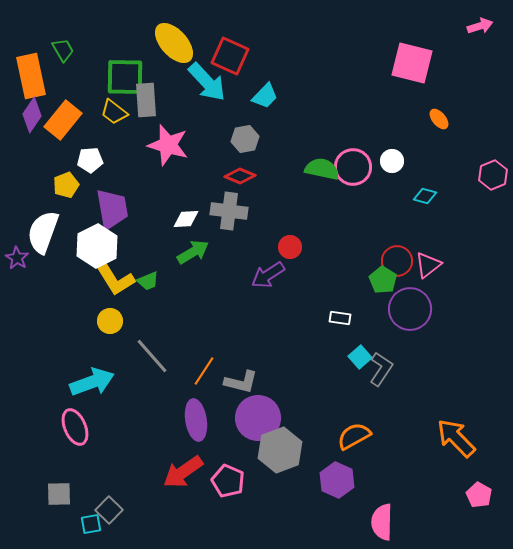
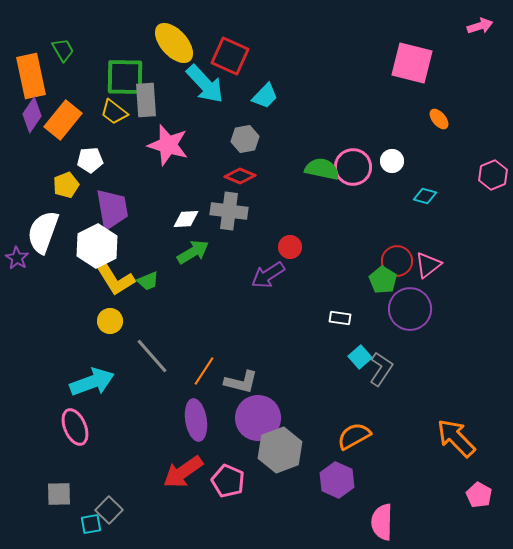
cyan arrow at (207, 82): moved 2 px left, 2 px down
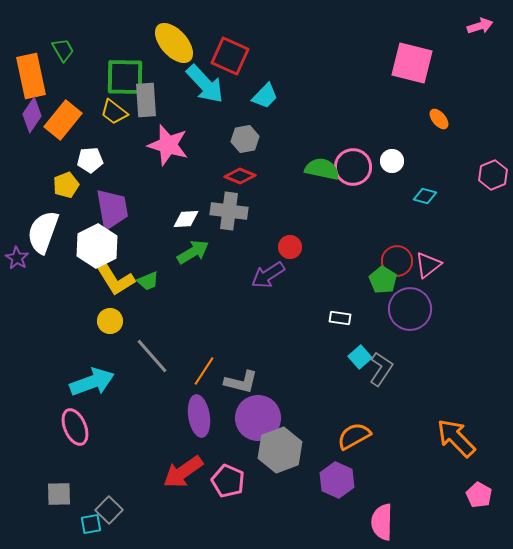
purple ellipse at (196, 420): moved 3 px right, 4 px up
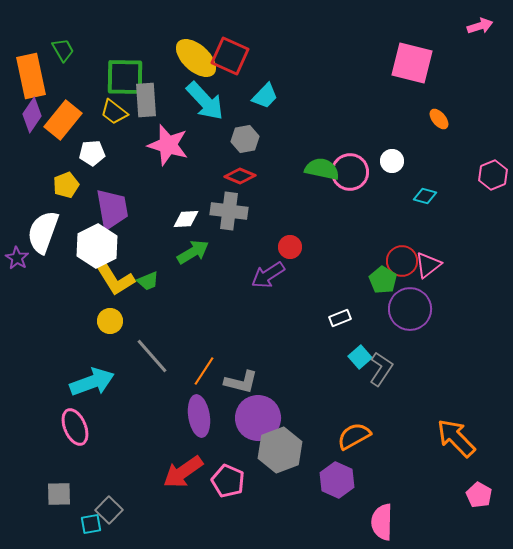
yellow ellipse at (174, 43): moved 22 px right, 15 px down; rotated 6 degrees counterclockwise
cyan arrow at (205, 84): moved 17 px down
white pentagon at (90, 160): moved 2 px right, 7 px up
pink circle at (353, 167): moved 3 px left, 5 px down
red circle at (397, 261): moved 5 px right
white rectangle at (340, 318): rotated 30 degrees counterclockwise
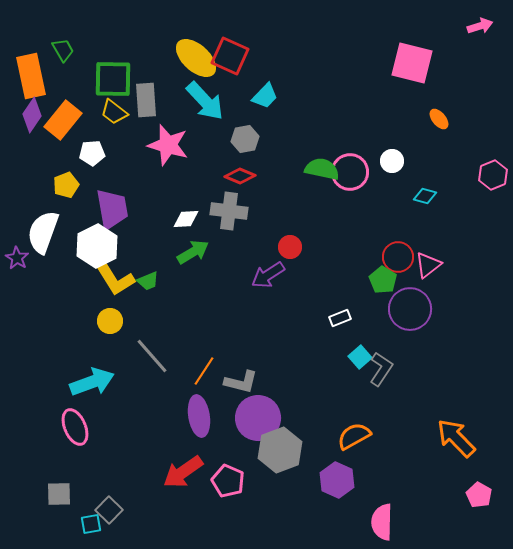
green square at (125, 77): moved 12 px left, 2 px down
red circle at (402, 261): moved 4 px left, 4 px up
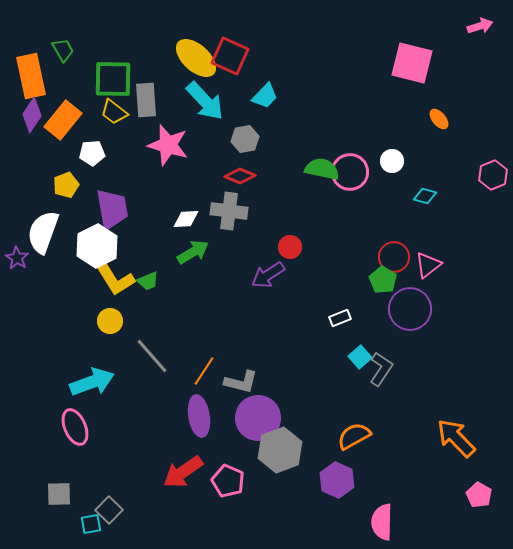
red circle at (398, 257): moved 4 px left
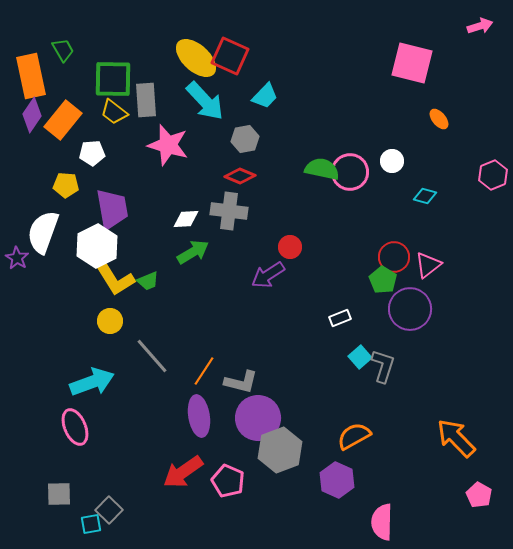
yellow pentagon at (66, 185): rotated 25 degrees clockwise
gray L-shape at (381, 369): moved 2 px right, 3 px up; rotated 16 degrees counterclockwise
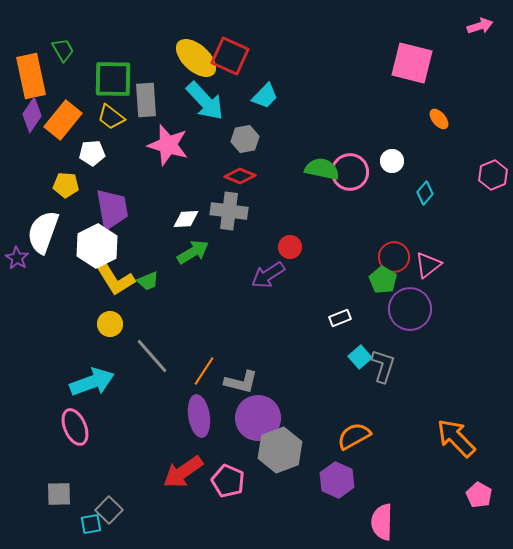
yellow trapezoid at (114, 112): moved 3 px left, 5 px down
cyan diamond at (425, 196): moved 3 px up; rotated 65 degrees counterclockwise
yellow circle at (110, 321): moved 3 px down
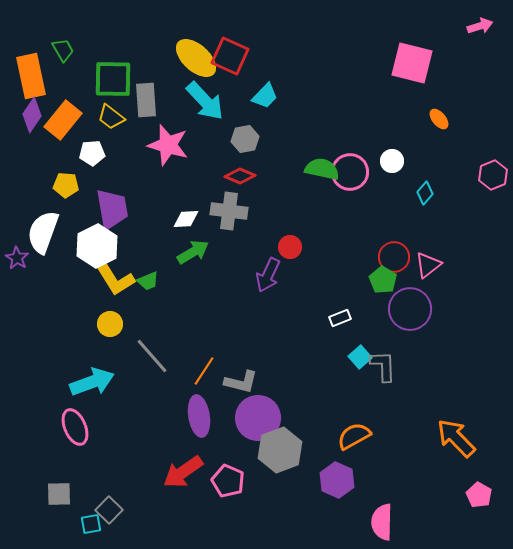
purple arrow at (268, 275): rotated 32 degrees counterclockwise
gray L-shape at (383, 366): rotated 20 degrees counterclockwise
